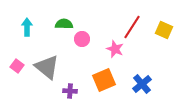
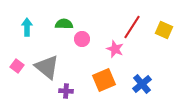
purple cross: moved 4 px left
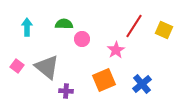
red line: moved 2 px right, 1 px up
pink star: moved 1 px right, 1 px down; rotated 18 degrees clockwise
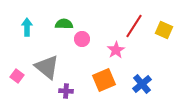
pink square: moved 10 px down
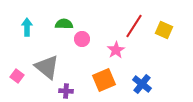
blue cross: rotated 12 degrees counterclockwise
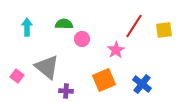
yellow square: rotated 30 degrees counterclockwise
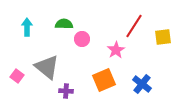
yellow square: moved 1 px left, 7 px down
